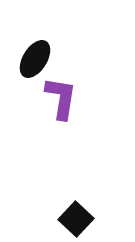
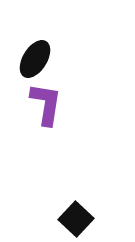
purple L-shape: moved 15 px left, 6 px down
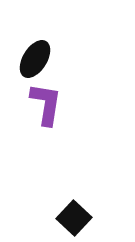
black square: moved 2 px left, 1 px up
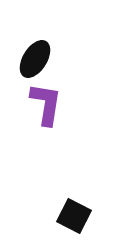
black square: moved 2 px up; rotated 16 degrees counterclockwise
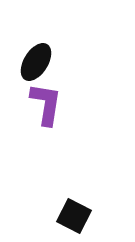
black ellipse: moved 1 px right, 3 px down
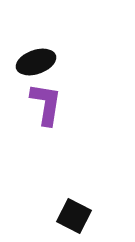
black ellipse: rotated 39 degrees clockwise
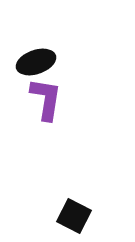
purple L-shape: moved 5 px up
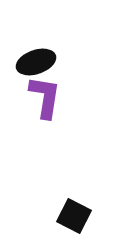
purple L-shape: moved 1 px left, 2 px up
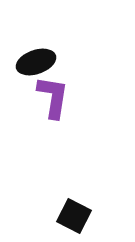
purple L-shape: moved 8 px right
